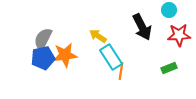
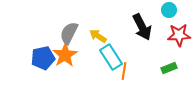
gray semicircle: moved 26 px right, 6 px up
orange star: rotated 25 degrees counterclockwise
orange line: moved 3 px right
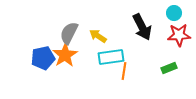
cyan circle: moved 5 px right, 3 px down
cyan rectangle: rotated 65 degrees counterclockwise
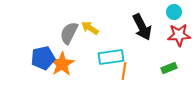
cyan circle: moved 1 px up
yellow arrow: moved 8 px left, 8 px up
orange star: moved 3 px left, 9 px down
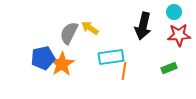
black arrow: moved 1 px right, 1 px up; rotated 40 degrees clockwise
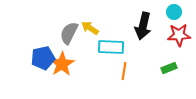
cyan rectangle: moved 10 px up; rotated 10 degrees clockwise
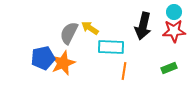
red star: moved 5 px left, 4 px up
orange star: moved 1 px right, 1 px up; rotated 10 degrees clockwise
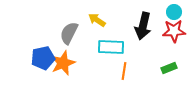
yellow arrow: moved 7 px right, 8 px up
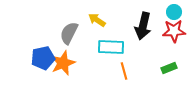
orange line: rotated 24 degrees counterclockwise
